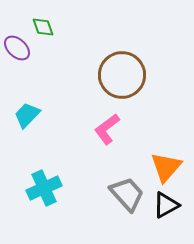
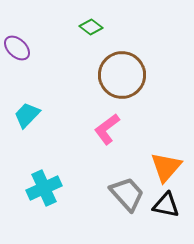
green diamond: moved 48 px right; rotated 35 degrees counterclockwise
black triangle: rotated 40 degrees clockwise
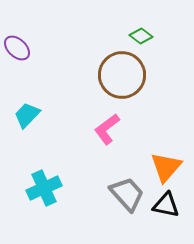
green diamond: moved 50 px right, 9 px down
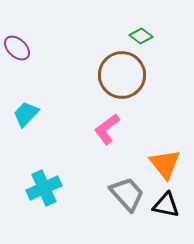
cyan trapezoid: moved 1 px left, 1 px up
orange triangle: moved 1 px left, 3 px up; rotated 20 degrees counterclockwise
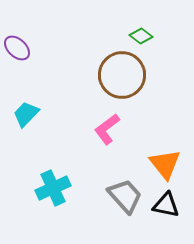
cyan cross: moved 9 px right
gray trapezoid: moved 2 px left, 2 px down
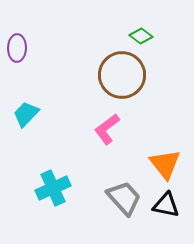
purple ellipse: rotated 48 degrees clockwise
gray trapezoid: moved 1 px left, 2 px down
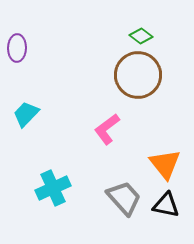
brown circle: moved 16 px right
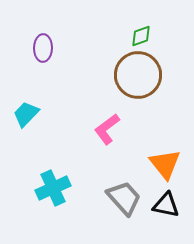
green diamond: rotated 55 degrees counterclockwise
purple ellipse: moved 26 px right
